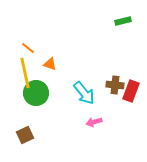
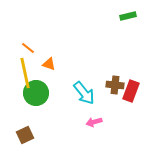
green rectangle: moved 5 px right, 5 px up
orange triangle: moved 1 px left
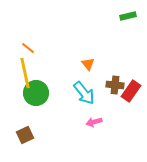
orange triangle: moved 39 px right; rotated 32 degrees clockwise
red rectangle: rotated 15 degrees clockwise
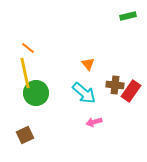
cyan arrow: rotated 10 degrees counterclockwise
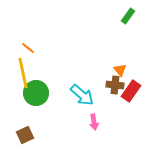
green rectangle: rotated 42 degrees counterclockwise
orange triangle: moved 32 px right, 6 px down
yellow line: moved 2 px left
cyan arrow: moved 2 px left, 2 px down
pink arrow: rotated 84 degrees counterclockwise
